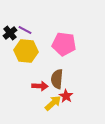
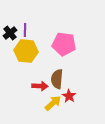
purple line: rotated 64 degrees clockwise
red star: moved 3 px right
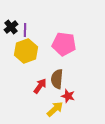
black cross: moved 1 px right, 6 px up
yellow hexagon: rotated 25 degrees counterclockwise
red arrow: rotated 56 degrees counterclockwise
red star: moved 1 px left; rotated 16 degrees counterclockwise
yellow arrow: moved 2 px right, 6 px down
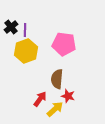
red arrow: moved 13 px down
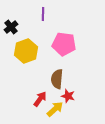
purple line: moved 18 px right, 16 px up
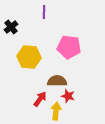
purple line: moved 1 px right, 2 px up
pink pentagon: moved 5 px right, 3 px down
yellow hexagon: moved 3 px right, 6 px down; rotated 25 degrees clockwise
brown semicircle: moved 2 px down; rotated 84 degrees clockwise
yellow arrow: moved 1 px right, 2 px down; rotated 42 degrees counterclockwise
